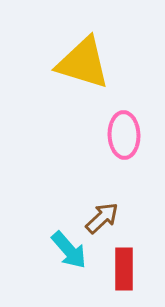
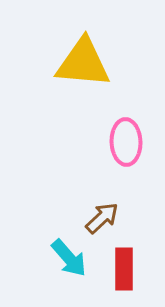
yellow triangle: rotated 12 degrees counterclockwise
pink ellipse: moved 2 px right, 7 px down
cyan arrow: moved 8 px down
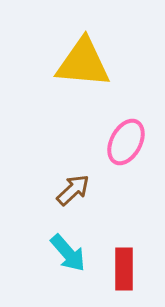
pink ellipse: rotated 30 degrees clockwise
brown arrow: moved 29 px left, 28 px up
cyan arrow: moved 1 px left, 5 px up
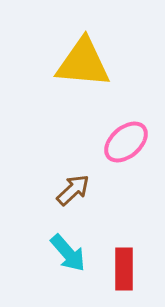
pink ellipse: rotated 21 degrees clockwise
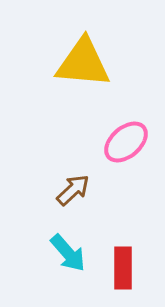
red rectangle: moved 1 px left, 1 px up
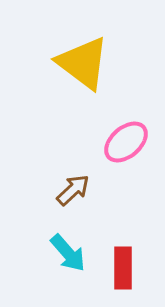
yellow triangle: rotated 32 degrees clockwise
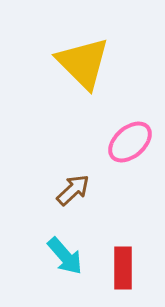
yellow triangle: rotated 8 degrees clockwise
pink ellipse: moved 4 px right
cyan arrow: moved 3 px left, 3 px down
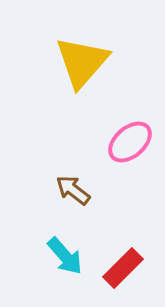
yellow triangle: moved 1 px left, 1 px up; rotated 26 degrees clockwise
brown arrow: rotated 99 degrees counterclockwise
red rectangle: rotated 45 degrees clockwise
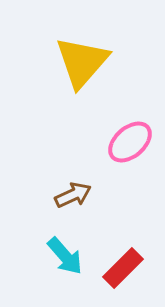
brown arrow: moved 5 px down; rotated 117 degrees clockwise
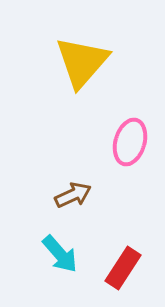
pink ellipse: rotated 33 degrees counterclockwise
cyan arrow: moved 5 px left, 2 px up
red rectangle: rotated 12 degrees counterclockwise
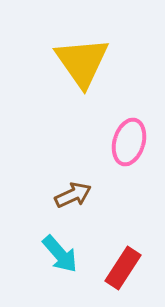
yellow triangle: rotated 16 degrees counterclockwise
pink ellipse: moved 1 px left
